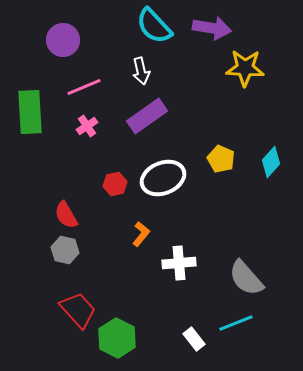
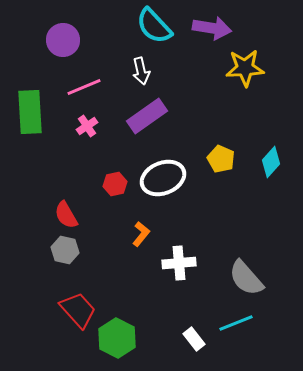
yellow star: rotated 6 degrees counterclockwise
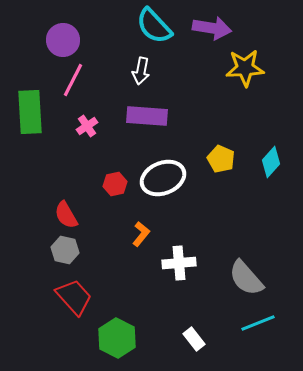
white arrow: rotated 24 degrees clockwise
pink line: moved 11 px left, 7 px up; rotated 40 degrees counterclockwise
purple rectangle: rotated 39 degrees clockwise
red trapezoid: moved 4 px left, 13 px up
cyan line: moved 22 px right
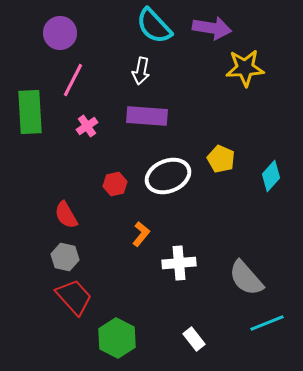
purple circle: moved 3 px left, 7 px up
cyan diamond: moved 14 px down
white ellipse: moved 5 px right, 2 px up
gray hexagon: moved 7 px down
cyan line: moved 9 px right
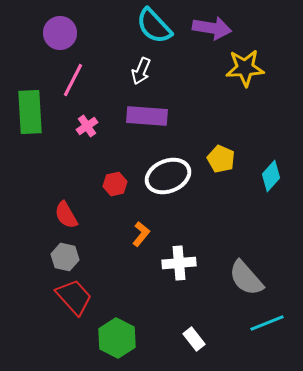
white arrow: rotated 12 degrees clockwise
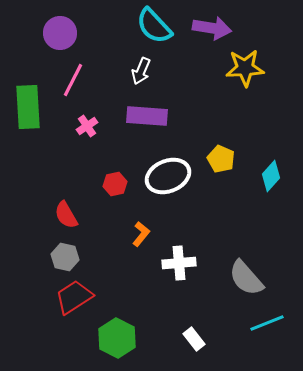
green rectangle: moved 2 px left, 5 px up
red trapezoid: rotated 81 degrees counterclockwise
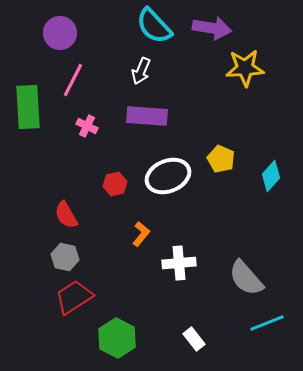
pink cross: rotated 30 degrees counterclockwise
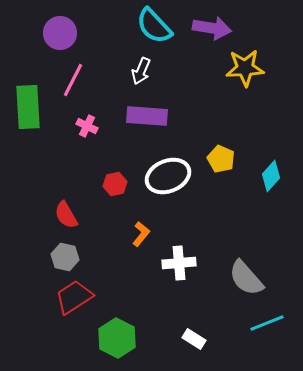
white rectangle: rotated 20 degrees counterclockwise
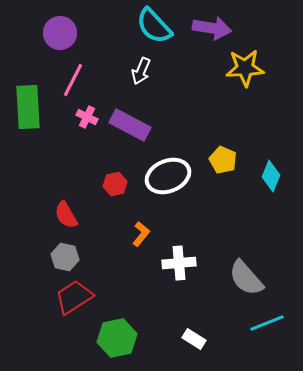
purple rectangle: moved 17 px left, 9 px down; rotated 24 degrees clockwise
pink cross: moved 9 px up
yellow pentagon: moved 2 px right, 1 px down
cyan diamond: rotated 20 degrees counterclockwise
green hexagon: rotated 21 degrees clockwise
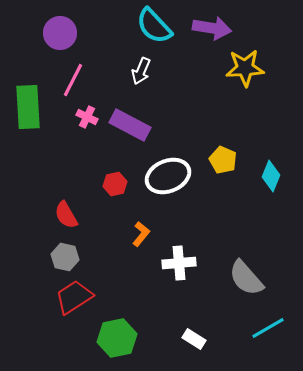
cyan line: moved 1 px right, 5 px down; rotated 8 degrees counterclockwise
